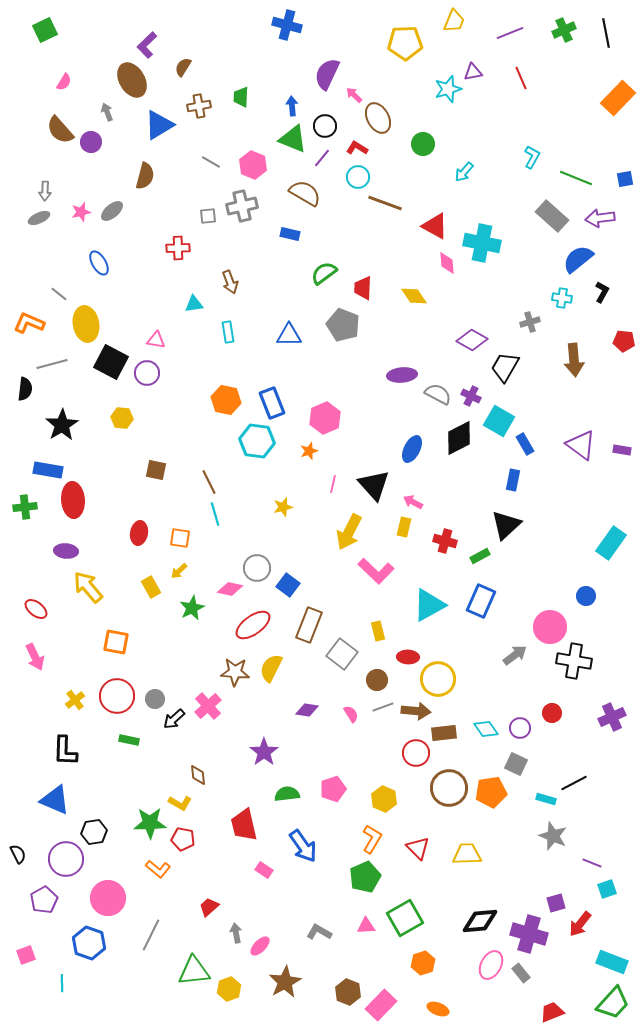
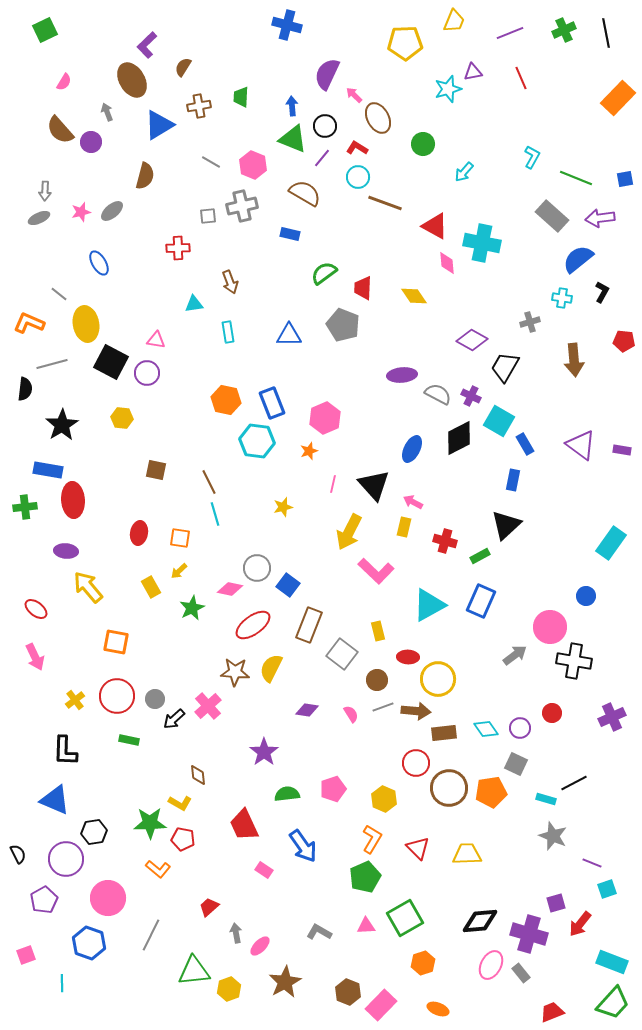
red circle at (416, 753): moved 10 px down
red trapezoid at (244, 825): rotated 12 degrees counterclockwise
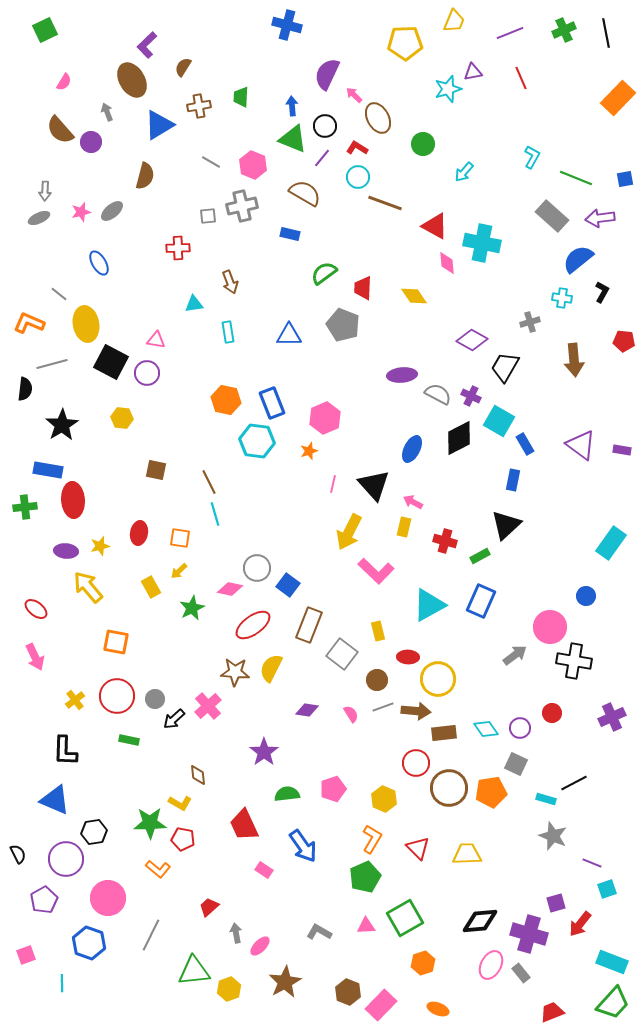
yellow star at (283, 507): moved 183 px left, 39 px down
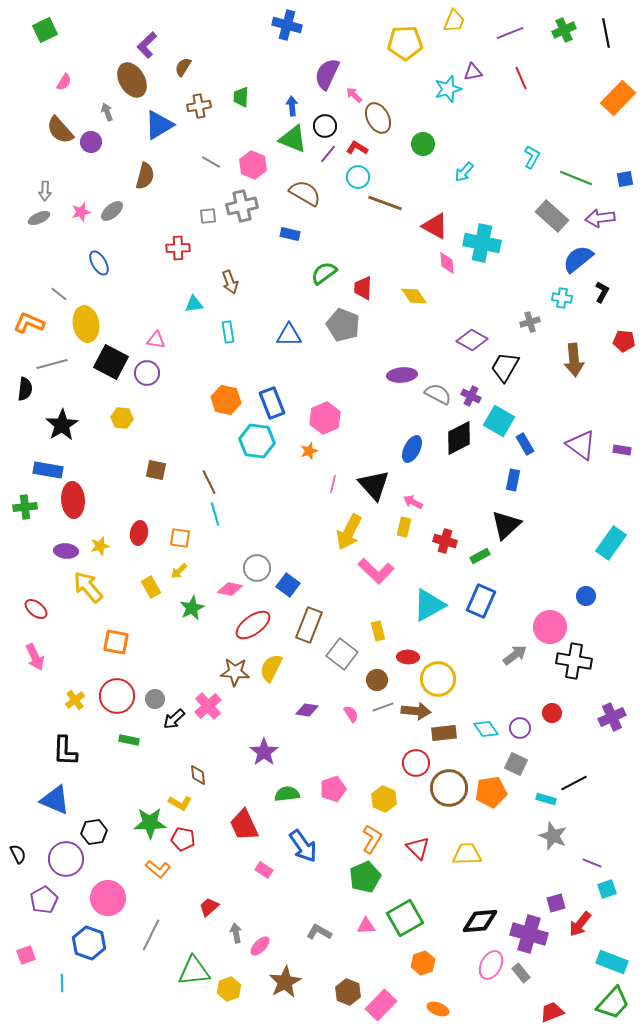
purple line at (322, 158): moved 6 px right, 4 px up
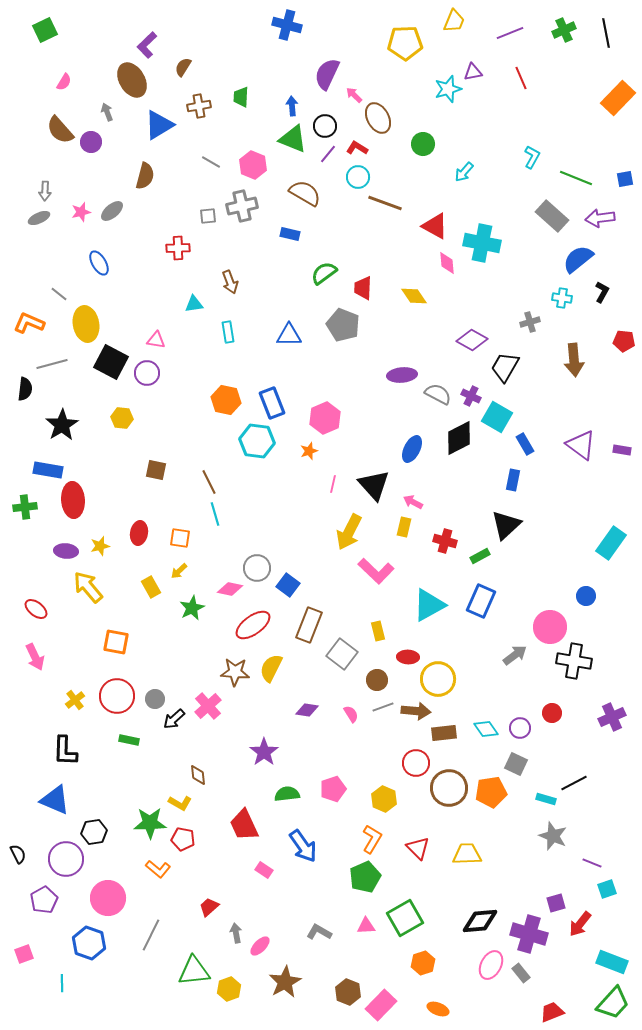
cyan square at (499, 421): moved 2 px left, 4 px up
pink square at (26, 955): moved 2 px left, 1 px up
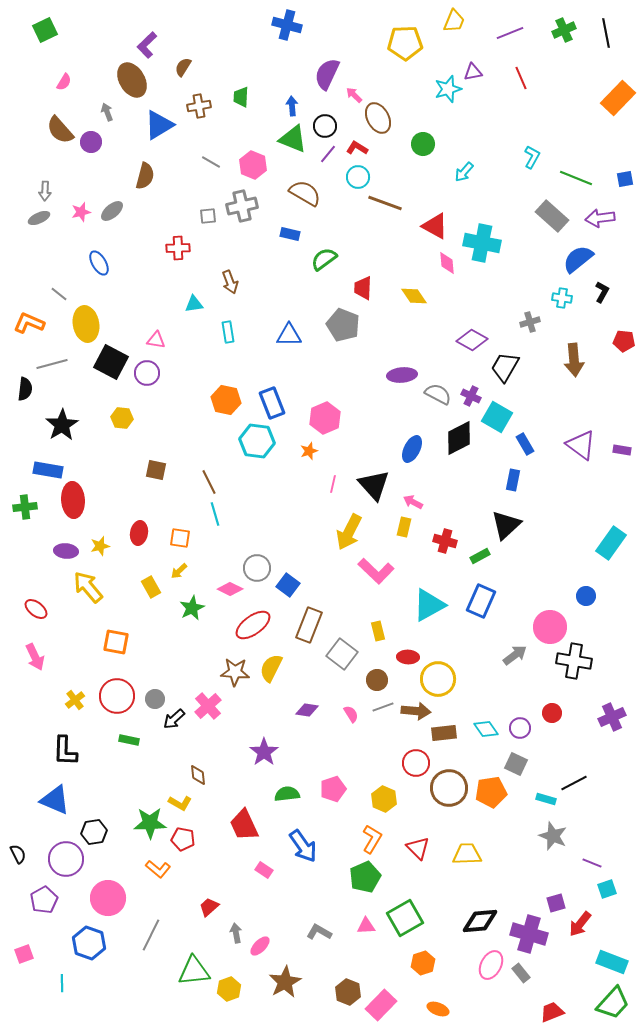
green semicircle at (324, 273): moved 14 px up
pink diamond at (230, 589): rotated 15 degrees clockwise
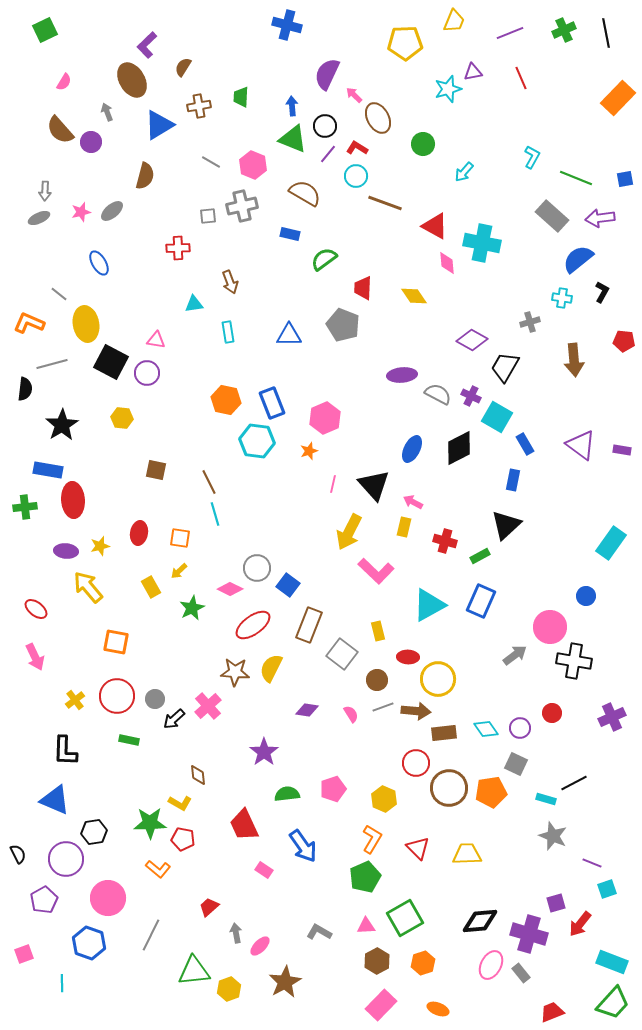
cyan circle at (358, 177): moved 2 px left, 1 px up
black diamond at (459, 438): moved 10 px down
brown hexagon at (348, 992): moved 29 px right, 31 px up; rotated 10 degrees clockwise
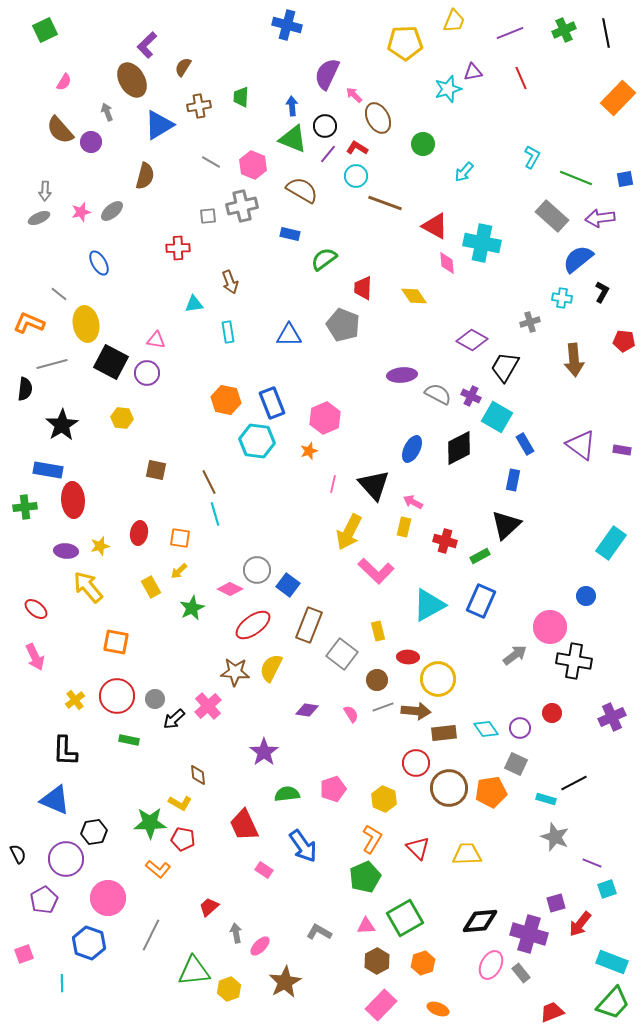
brown semicircle at (305, 193): moved 3 px left, 3 px up
gray circle at (257, 568): moved 2 px down
gray star at (553, 836): moved 2 px right, 1 px down
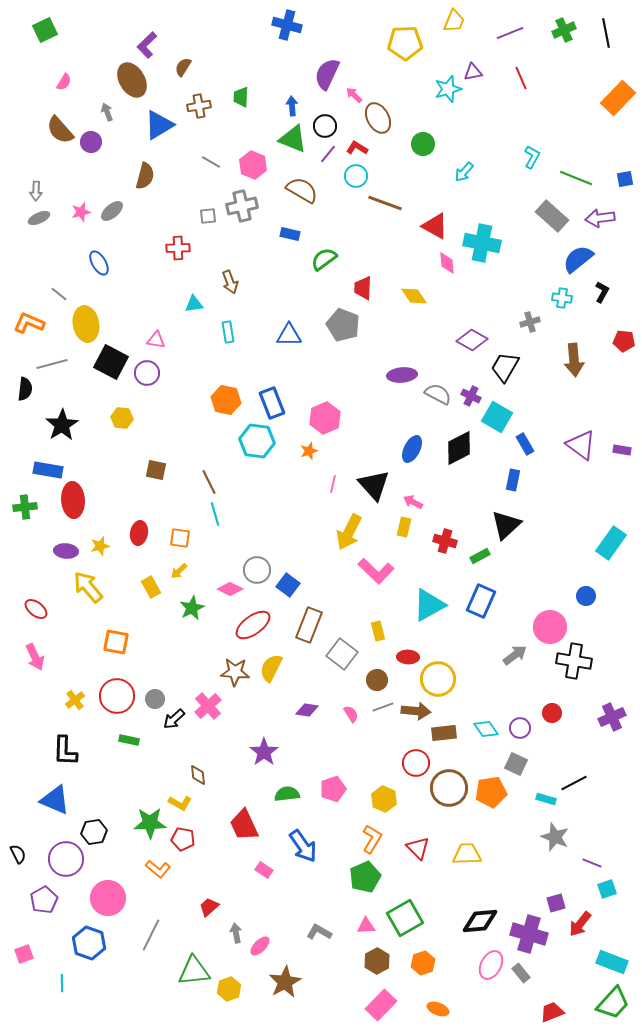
gray arrow at (45, 191): moved 9 px left
